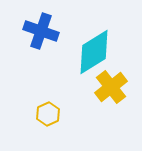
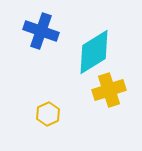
yellow cross: moved 2 px left, 3 px down; rotated 20 degrees clockwise
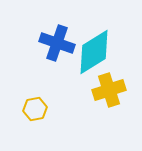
blue cross: moved 16 px right, 12 px down
yellow hexagon: moved 13 px left, 5 px up; rotated 15 degrees clockwise
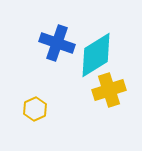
cyan diamond: moved 2 px right, 3 px down
yellow hexagon: rotated 15 degrees counterclockwise
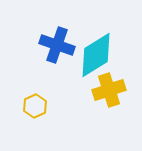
blue cross: moved 2 px down
yellow hexagon: moved 3 px up
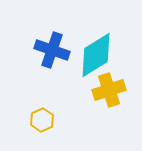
blue cross: moved 5 px left, 5 px down
yellow hexagon: moved 7 px right, 14 px down
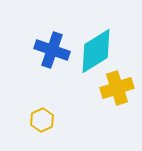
cyan diamond: moved 4 px up
yellow cross: moved 8 px right, 2 px up
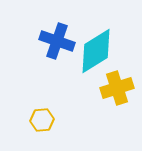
blue cross: moved 5 px right, 9 px up
yellow hexagon: rotated 20 degrees clockwise
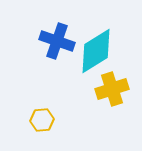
yellow cross: moved 5 px left, 1 px down
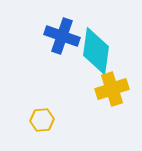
blue cross: moved 5 px right, 5 px up
cyan diamond: rotated 51 degrees counterclockwise
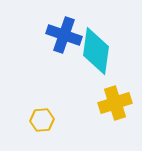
blue cross: moved 2 px right, 1 px up
yellow cross: moved 3 px right, 14 px down
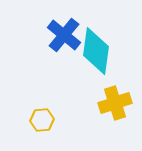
blue cross: rotated 20 degrees clockwise
